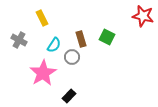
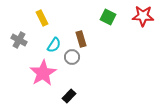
red star: rotated 10 degrees counterclockwise
green square: moved 1 px right, 20 px up
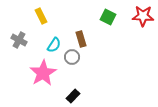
yellow rectangle: moved 1 px left, 2 px up
black rectangle: moved 4 px right
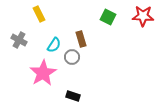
yellow rectangle: moved 2 px left, 2 px up
black rectangle: rotated 64 degrees clockwise
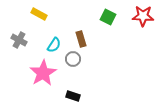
yellow rectangle: rotated 35 degrees counterclockwise
gray circle: moved 1 px right, 2 px down
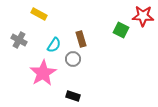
green square: moved 13 px right, 13 px down
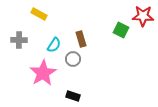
gray cross: rotated 28 degrees counterclockwise
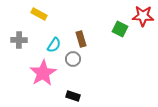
green square: moved 1 px left, 1 px up
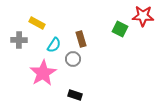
yellow rectangle: moved 2 px left, 9 px down
black rectangle: moved 2 px right, 1 px up
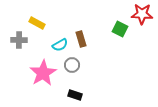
red star: moved 1 px left, 2 px up
cyan semicircle: moved 6 px right; rotated 28 degrees clockwise
gray circle: moved 1 px left, 6 px down
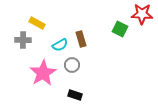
gray cross: moved 4 px right
